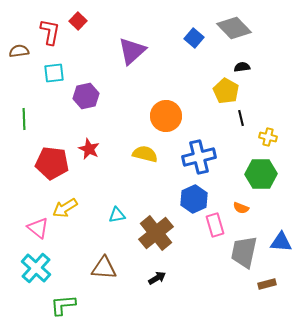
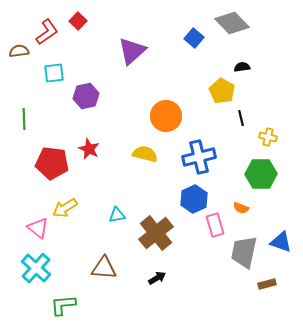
gray diamond: moved 2 px left, 5 px up
red L-shape: moved 3 px left; rotated 44 degrees clockwise
yellow pentagon: moved 4 px left
blue triangle: rotated 15 degrees clockwise
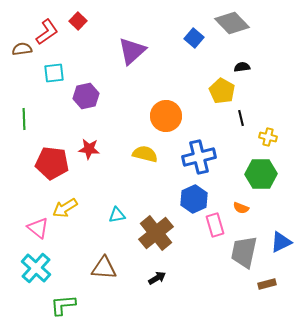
brown semicircle: moved 3 px right, 2 px up
red star: rotated 20 degrees counterclockwise
blue triangle: rotated 45 degrees counterclockwise
